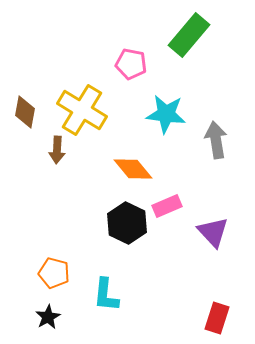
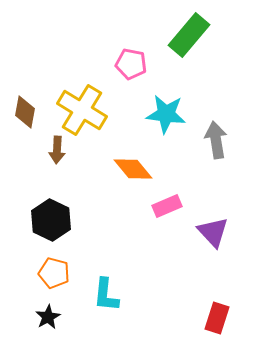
black hexagon: moved 76 px left, 3 px up
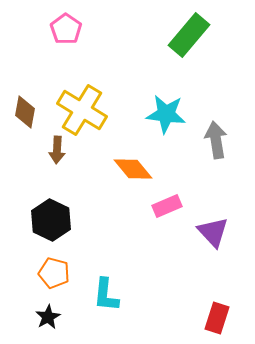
pink pentagon: moved 65 px left, 35 px up; rotated 24 degrees clockwise
